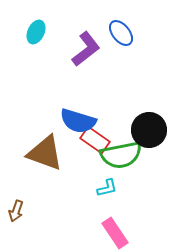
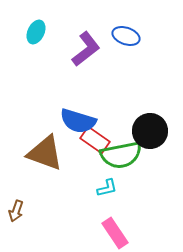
blue ellipse: moved 5 px right, 3 px down; rotated 32 degrees counterclockwise
black circle: moved 1 px right, 1 px down
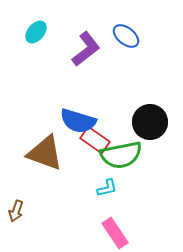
cyan ellipse: rotated 15 degrees clockwise
blue ellipse: rotated 20 degrees clockwise
black circle: moved 9 px up
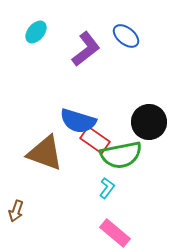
black circle: moved 1 px left
cyan L-shape: rotated 40 degrees counterclockwise
pink rectangle: rotated 16 degrees counterclockwise
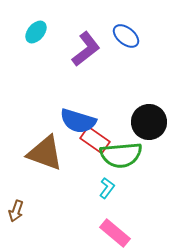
green semicircle: rotated 6 degrees clockwise
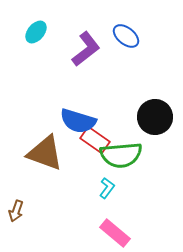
black circle: moved 6 px right, 5 px up
